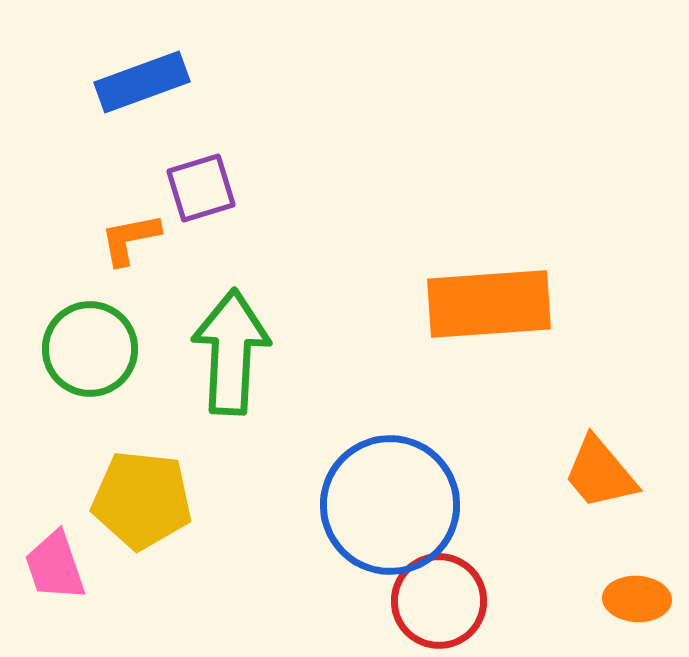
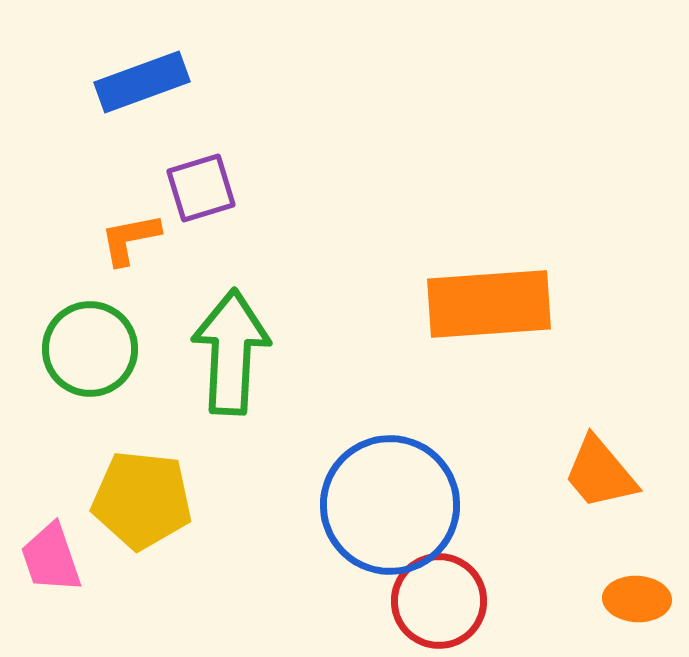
pink trapezoid: moved 4 px left, 8 px up
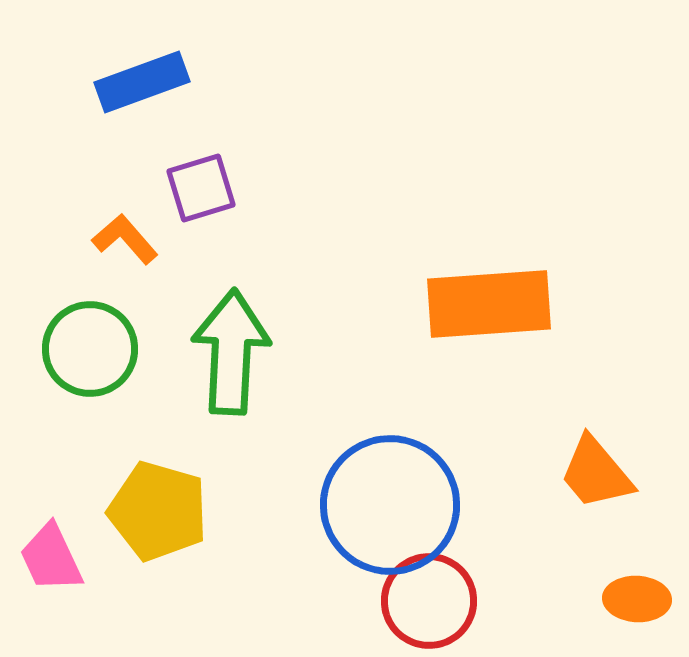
orange L-shape: moved 5 px left; rotated 60 degrees clockwise
orange trapezoid: moved 4 px left
yellow pentagon: moved 16 px right, 11 px down; rotated 10 degrees clockwise
pink trapezoid: rotated 6 degrees counterclockwise
red circle: moved 10 px left
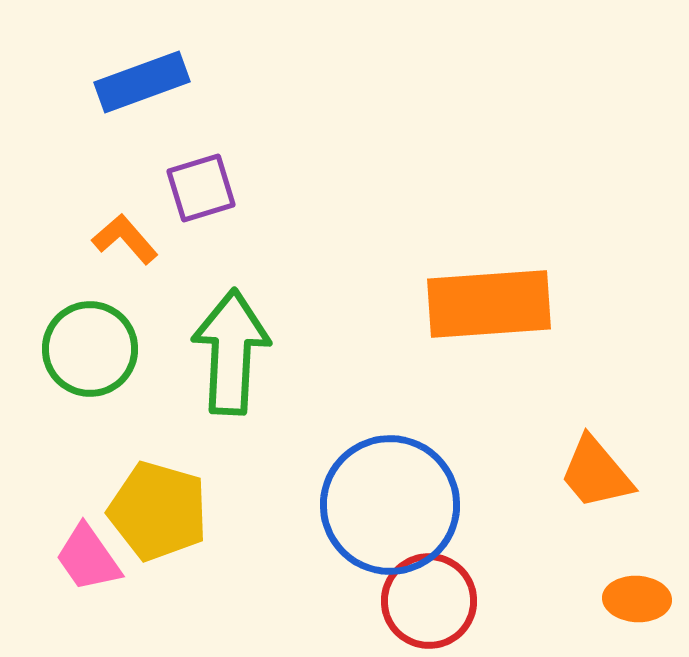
pink trapezoid: moved 37 px right; rotated 10 degrees counterclockwise
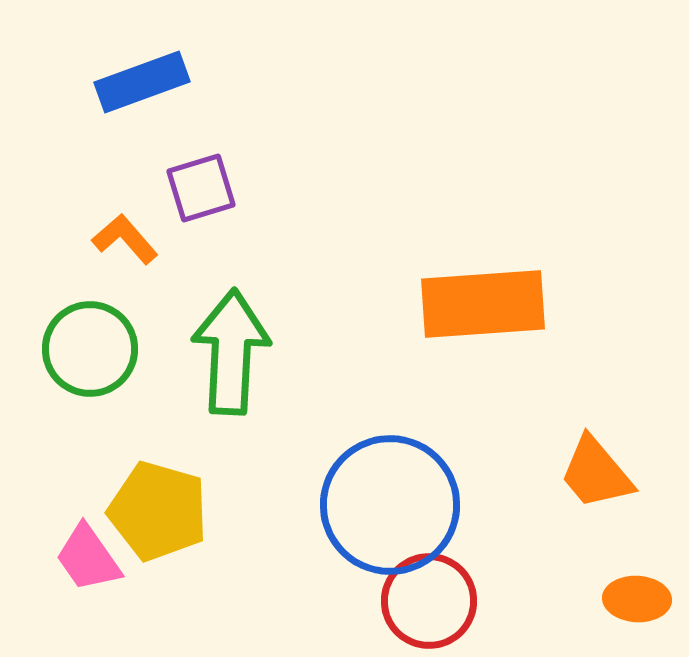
orange rectangle: moved 6 px left
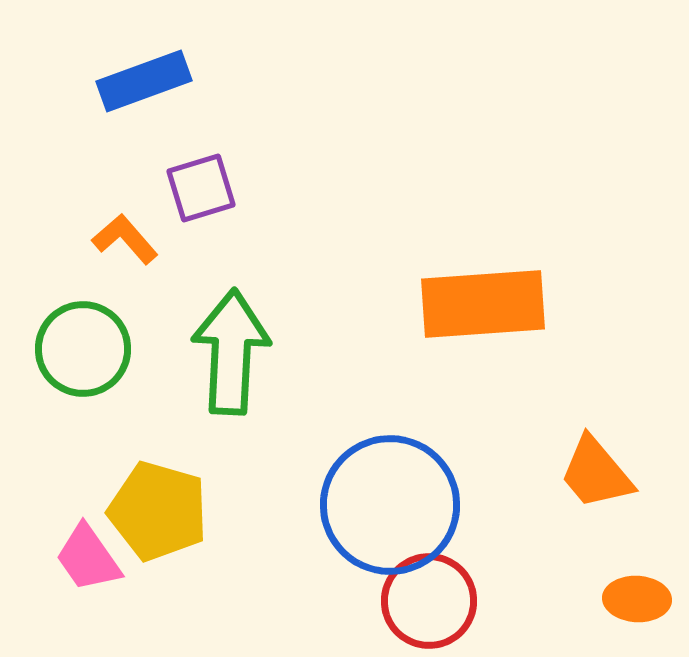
blue rectangle: moved 2 px right, 1 px up
green circle: moved 7 px left
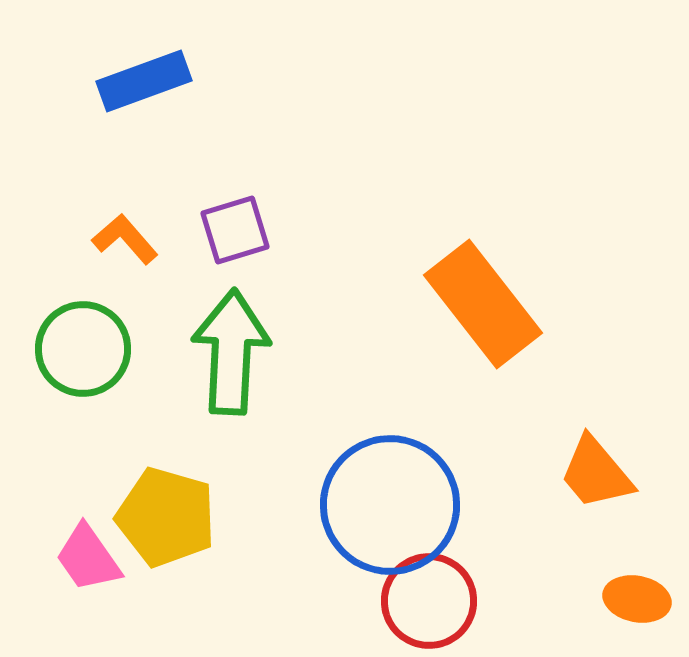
purple square: moved 34 px right, 42 px down
orange rectangle: rotated 56 degrees clockwise
yellow pentagon: moved 8 px right, 6 px down
orange ellipse: rotated 8 degrees clockwise
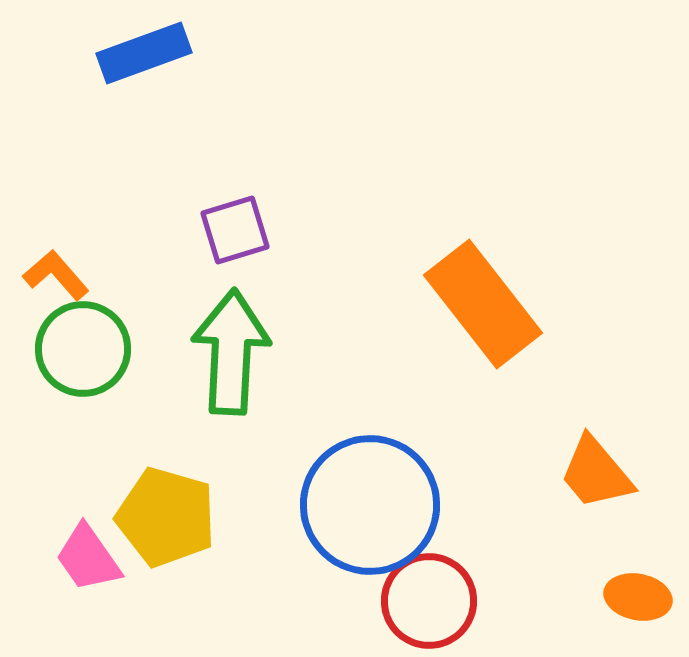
blue rectangle: moved 28 px up
orange L-shape: moved 69 px left, 36 px down
blue circle: moved 20 px left
orange ellipse: moved 1 px right, 2 px up
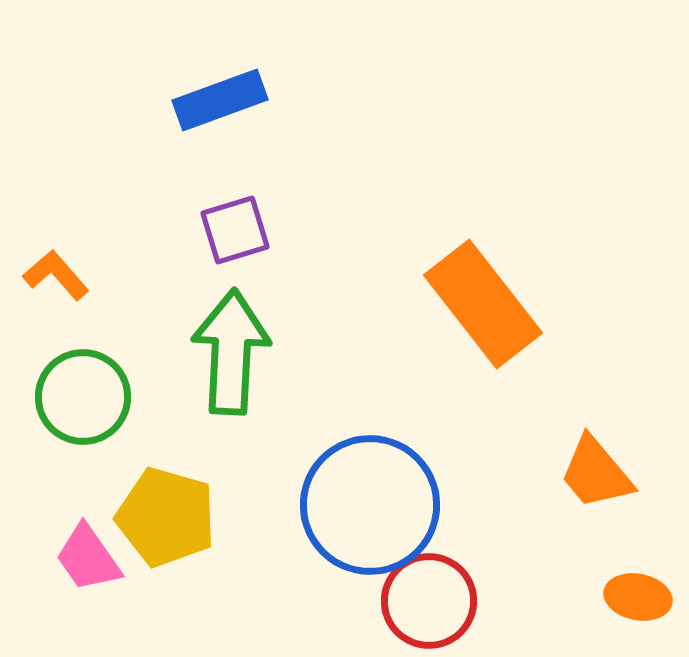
blue rectangle: moved 76 px right, 47 px down
green circle: moved 48 px down
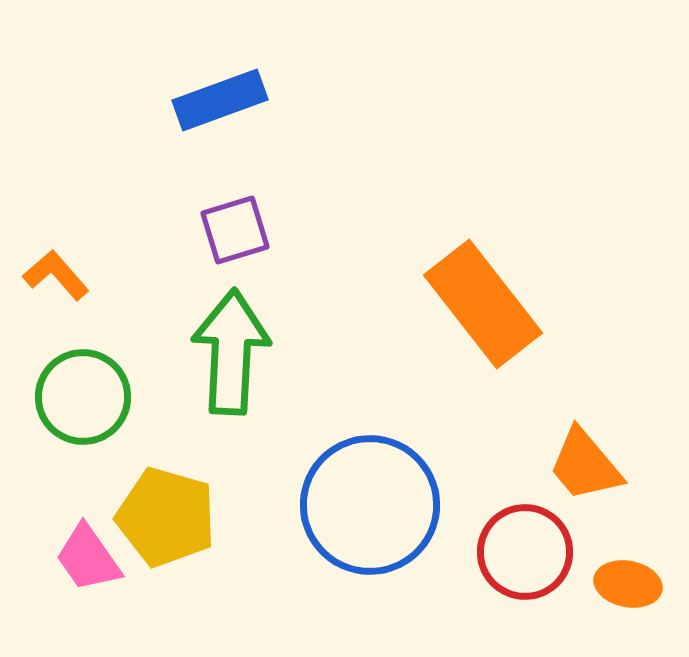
orange trapezoid: moved 11 px left, 8 px up
orange ellipse: moved 10 px left, 13 px up
red circle: moved 96 px right, 49 px up
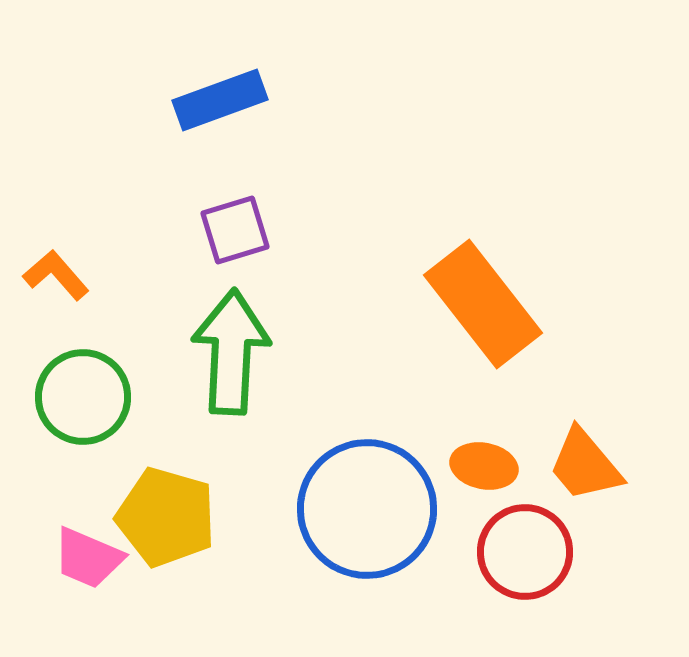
blue circle: moved 3 px left, 4 px down
pink trapezoid: rotated 32 degrees counterclockwise
orange ellipse: moved 144 px left, 118 px up
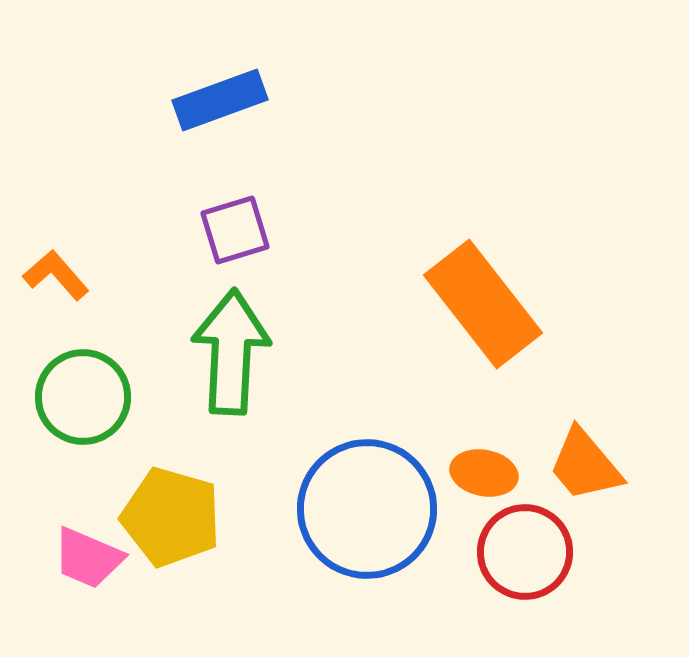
orange ellipse: moved 7 px down
yellow pentagon: moved 5 px right
